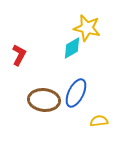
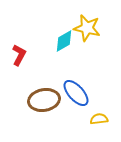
cyan diamond: moved 8 px left, 7 px up
blue ellipse: rotated 68 degrees counterclockwise
brown ellipse: rotated 16 degrees counterclockwise
yellow semicircle: moved 2 px up
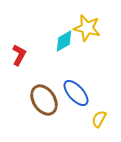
brown ellipse: rotated 68 degrees clockwise
yellow semicircle: rotated 54 degrees counterclockwise
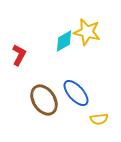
yellow star: moved 4 px down
yellow semicircle: rotated 126 degrees counterclockwise
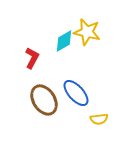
red L-shape: moved 13 px right, 3 px down
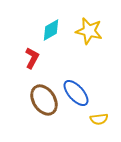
yellow star: moved 2 px right, 1 px up
cyan diamond: moved 13 px left, 11 px up
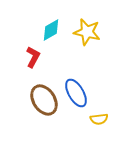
yellow star: moved 2 px left, 1 px down
red L-shape: moved 1 px right, 1 px up
blue ellipse: rotated 12 degrees clockwise
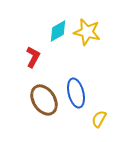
cyan diamond: moved 7 px right, 1 px down
blue ellipse: rotated 16 degrees clockwise
yellow semicircle: rotated 126 degrees clockwise
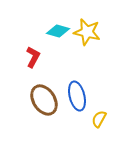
cyan diamond: rotated 45 degrees clockwise
blue ellipse: moved 1 px right, 3 px down
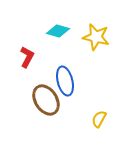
yellow star: moved 9 px right, 5 px down
red L-shape: moved 6 px left
blue ellipse: moved 12 px left, 15 px up
brown ellipse: moved 2 px right
